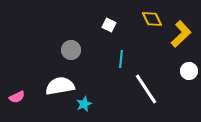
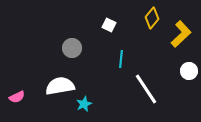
yellow diamond: moved 1 px up; rotated 65 degrees clockwise
gray circle: moved 1 px right, 2 px up
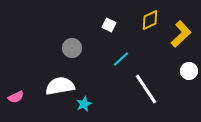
yellow diamond: moved 2 px left, 2 px down; rotated 25 degrees clockwise
cyan line: rotated 42 degrees clockwise
pink semicircle: moved 1 px left
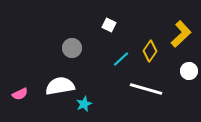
yellow diamond: moved 31 px down; rotated 30 degrees counterclockwise
white line: rotated 40 degrees counterclockwise
pink semicircle: moved 4 px right, 3 px up
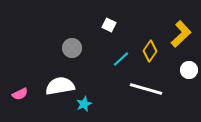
white circle: moved 1 px up
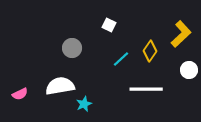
white line: rotated 16 degrees counterclockwise
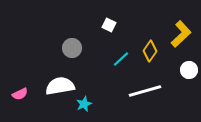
white line: moved 1 px left, 2 px down; rotated 16 degrees counterclockwise
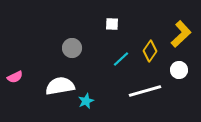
white square: moved 3 px right, 1 px up; rotated 24 degrees counterclockwise
white circle: moved 10 px left
pink semicircle: moved 5 px left, 17 px up
cyan star: moved 2 px right, 3 px up
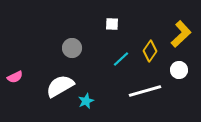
white semicircle: rotated 20 degrees counterclockwise
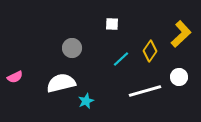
white circle: moved 7 px down
white semicircle: moved 1 px right, 3 px up; rotated 16 degrees clockwise
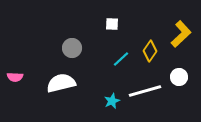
pink semicircle: rotated 28 degrees clockwise
cyan star: moved 26 px right
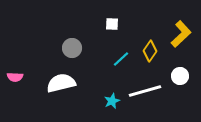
white circle: moved 1 px right, 1 px up
